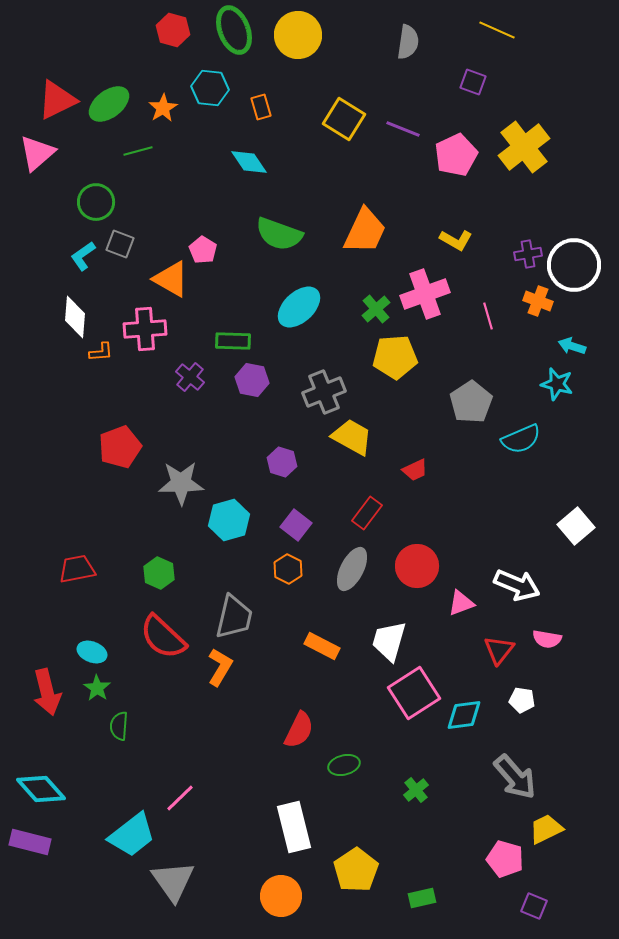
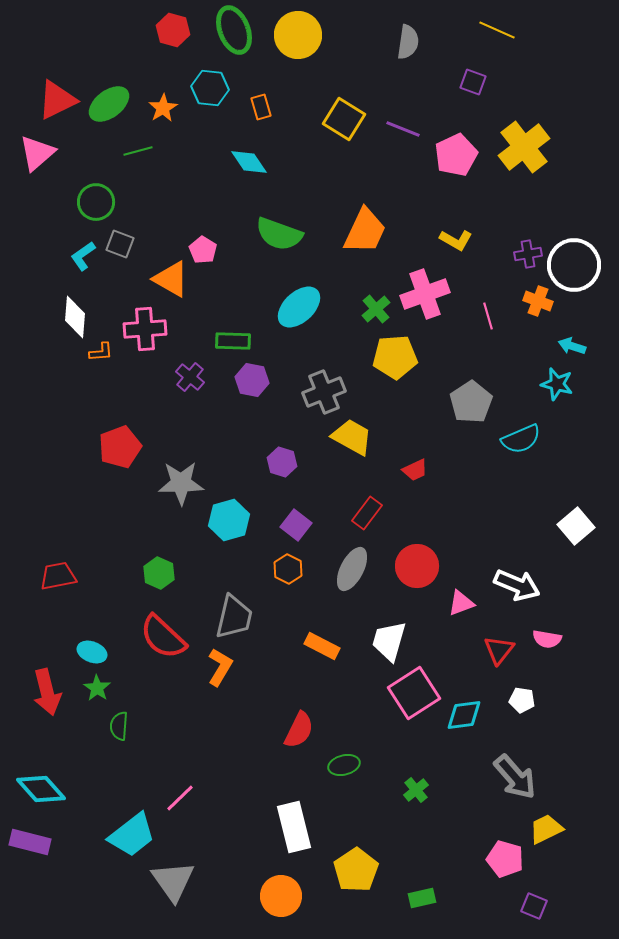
red trapezoid at (77, 569): moved 19 px left, 7 px down
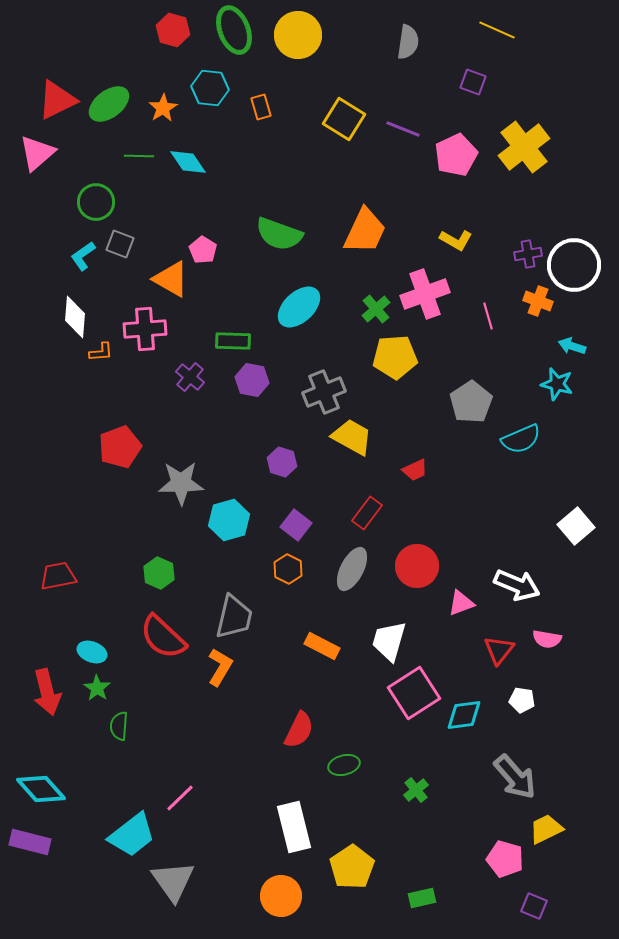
green line at (138, 151): moved 1 px right, 5 px down; rotated 16 degrees clockwise
cyan diamond at (249, 162): moved 61 px left
yellow pentagon at (356, 870): moved 4 px left, 3 px up
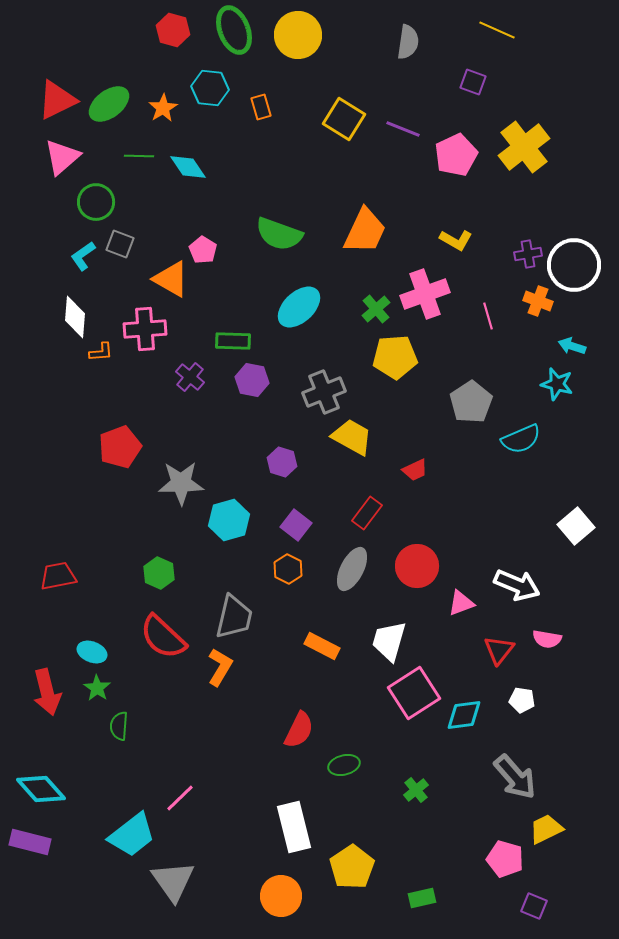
pink triangle at (37, 153): moved 25 px right, 4 px down
cyan diamond at (188, 162): moved 5 px down
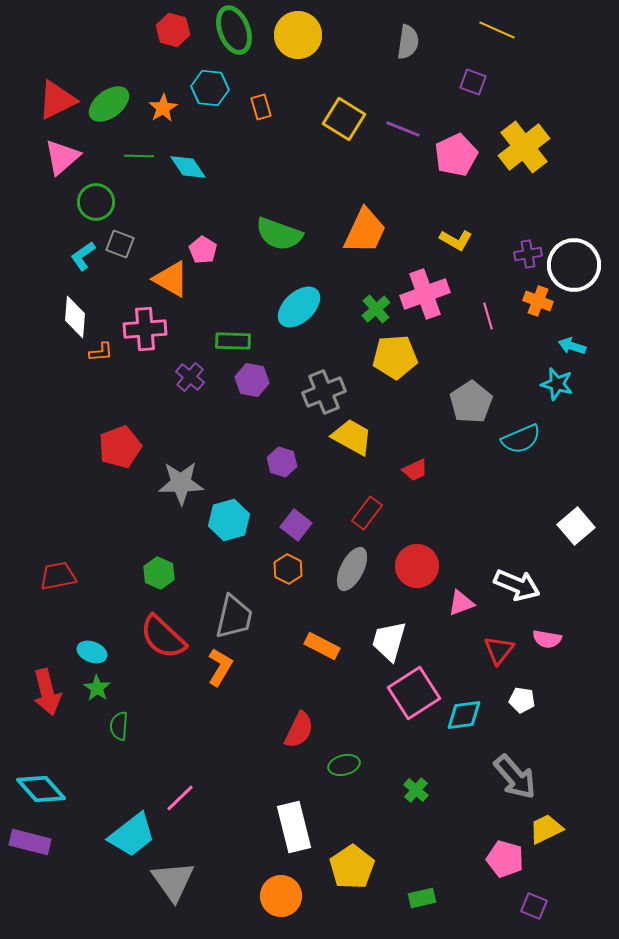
green cross at (416, 790): rotated 10 degrees counterclockwise
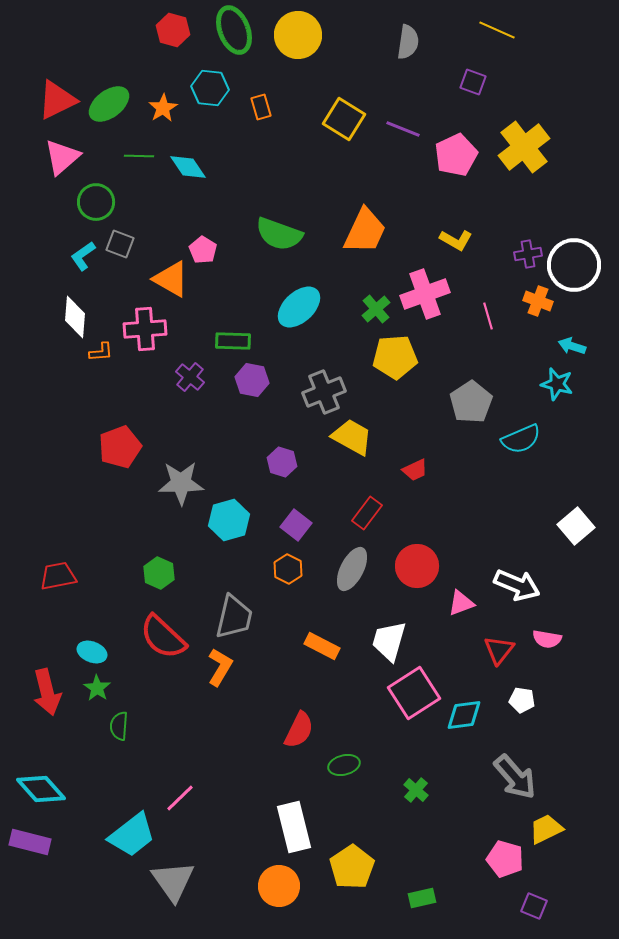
orange circle at (281, 896): moved 2 px left, 10 px up
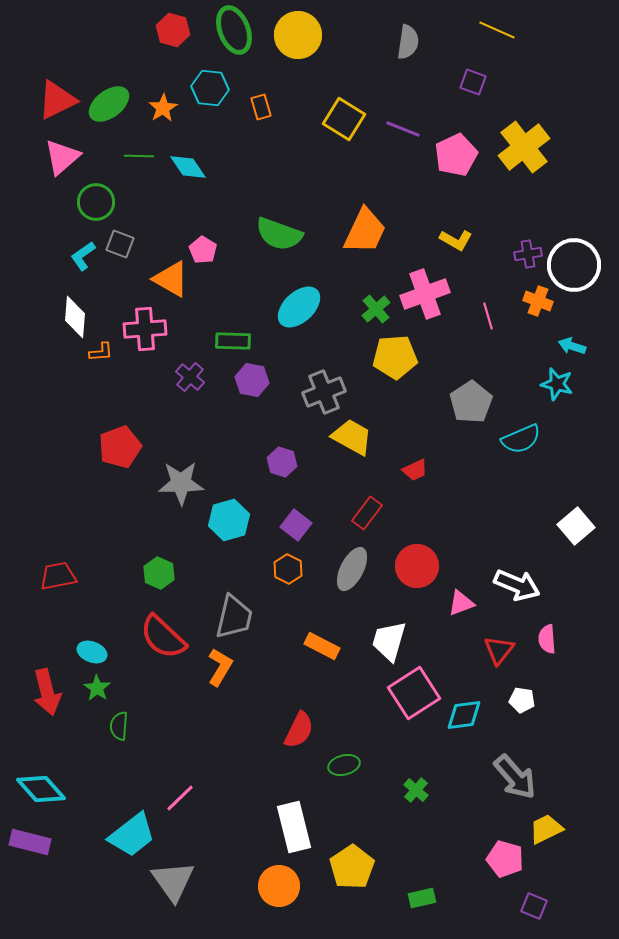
pink semicircle at (547, 639): rotated 76 degrees clockwise
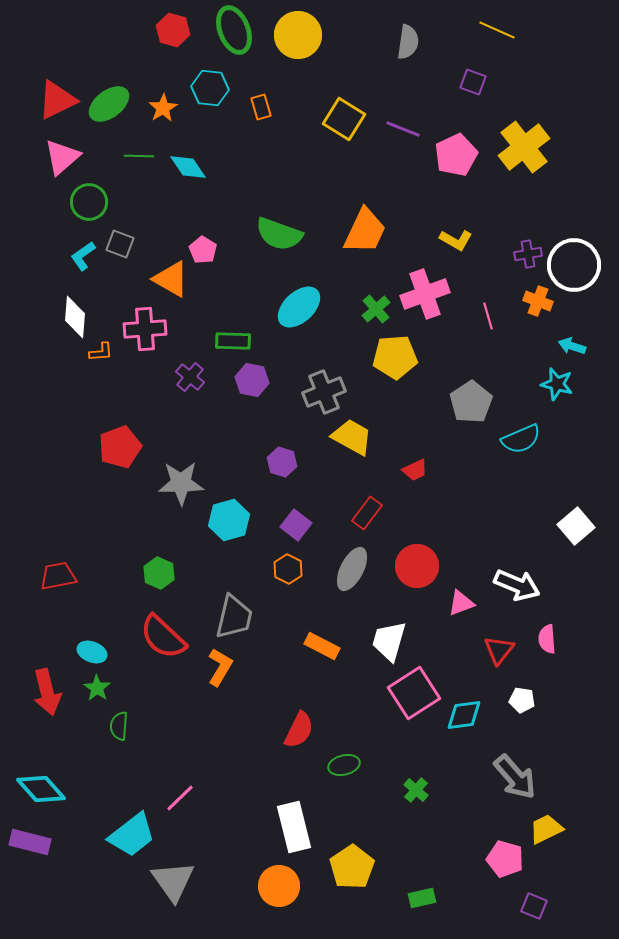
green circle at (96, 202): moved 7 px left
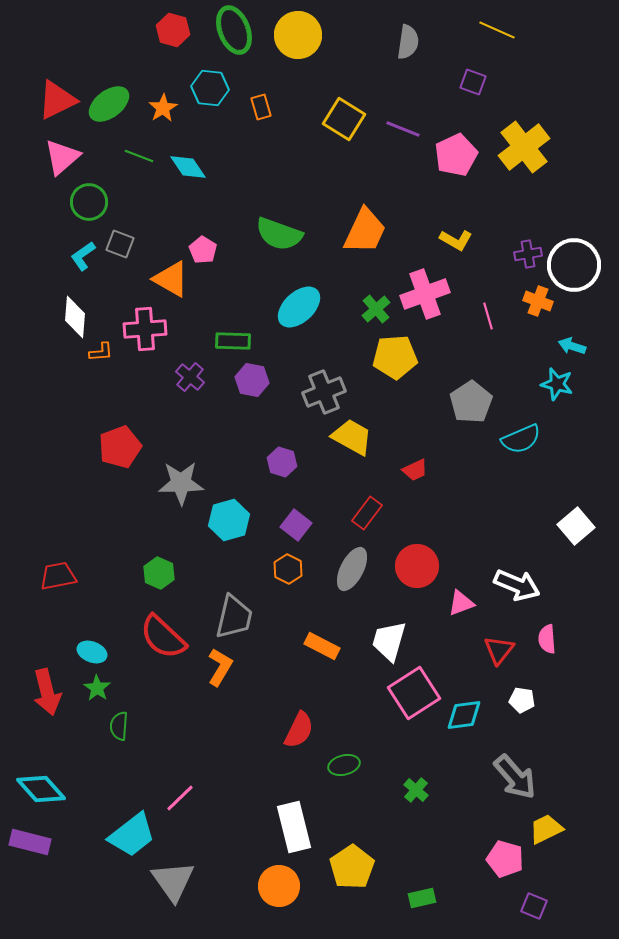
green line at (139, 156): rotated 20 degrees clockwise
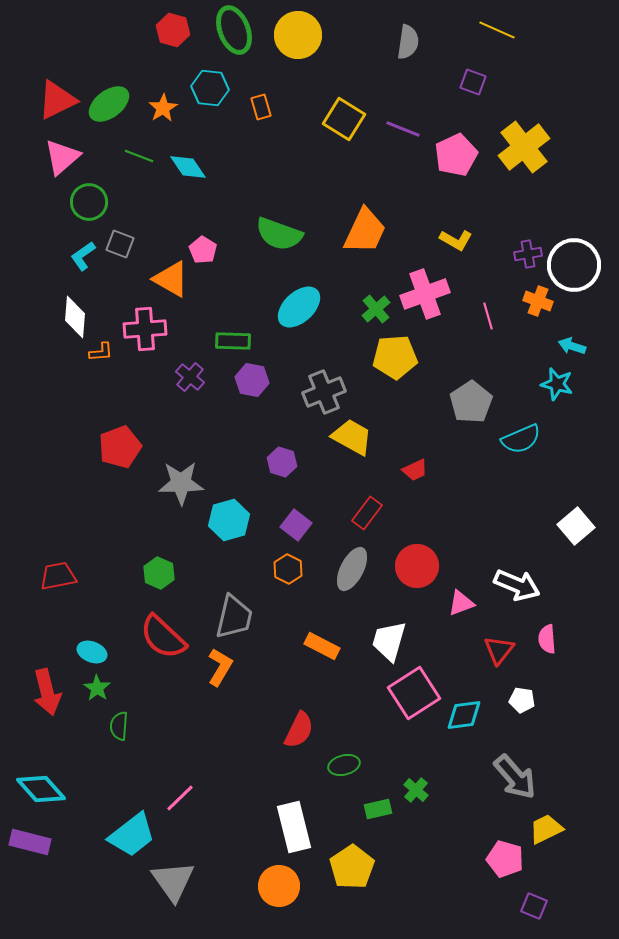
green rectangle at (422, 898): moved 44 px left, 89 px up
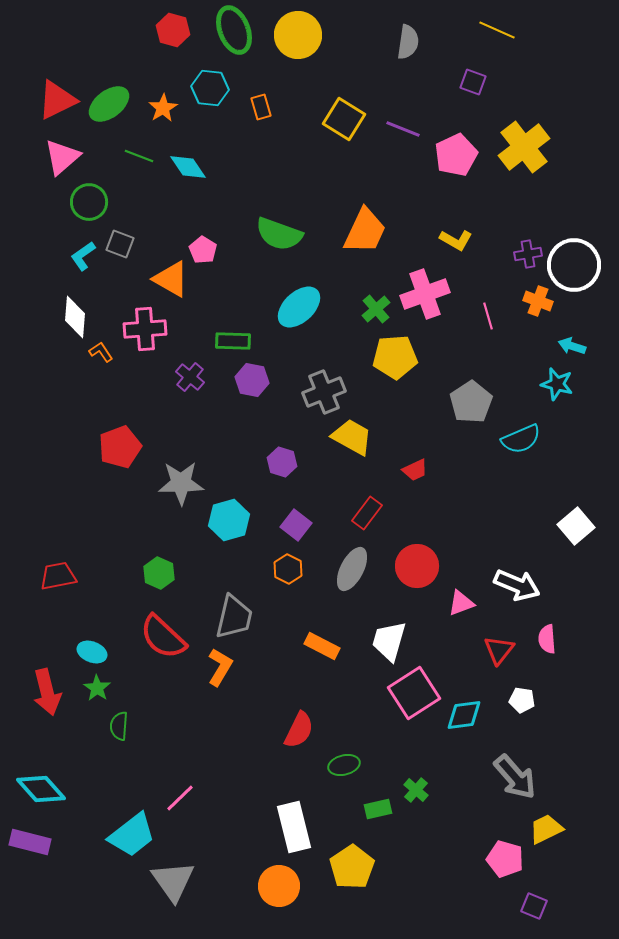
orange L-shape at (101, 352): rotated 120 degrees counterclockwise
